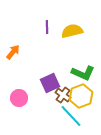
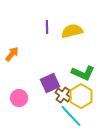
orange arrow: moved 1 px left, 2 px down
yellow hexagon: rotated 10 degrees counterclockwise
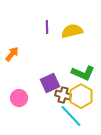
brown cross: rotated 21 degrees counterclockwise
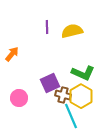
cyan line: rotated 20 degrees clockwise
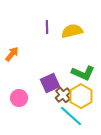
brown cross: rotated 35 degrees clockwise
cyan line: rotated 25 degrees counterclockwise
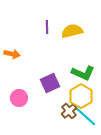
orange arrow: rotated 63 degrees clockwise
brown cross: moved 6 px right, 16 px down
cyan line: moved 14 px right
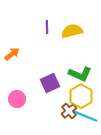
orange arrow: rotated 49 degrees counterclockwise
green L-shape: moved 3 px left, 1 px down
pink circle: moved 2 px left, 1 px down
cyan line: rotated 20 degrees counterclockwise
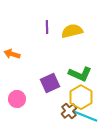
orange arrow: rotated 126 degrees counterclockwise
yellow hexagon: moved 1 px down
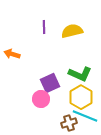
purple line: moved 3 px left
pink circle: moved 24 px right
brown cross: moved 12 px down; rotated 21 degrees clockwise
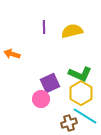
yellow hexagon: moved 4 px up
cyan line: rotated 10 degrees clockwise
